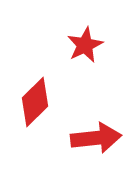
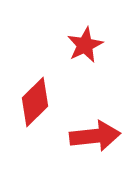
red arrow: moved 1 px left, 2 px up
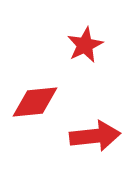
red diamond: rotated 39 degrees clockwise
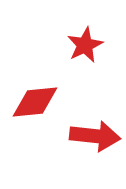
red arrow: rotated 12 degrees clockwise
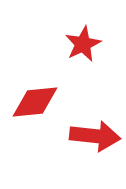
red star: moved 2 px left, 1 px up
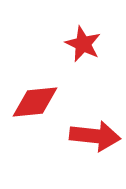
red star: rotated 21 degrees counterclockwise
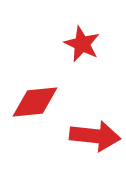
red star: moved 1 px left
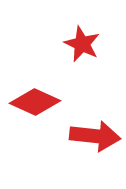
red diamond: rotated 30 degrees clockwise
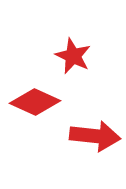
red star: moved 9 px left, 12 px down
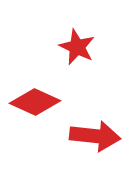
red star: moved 4 px right, 9 px up
